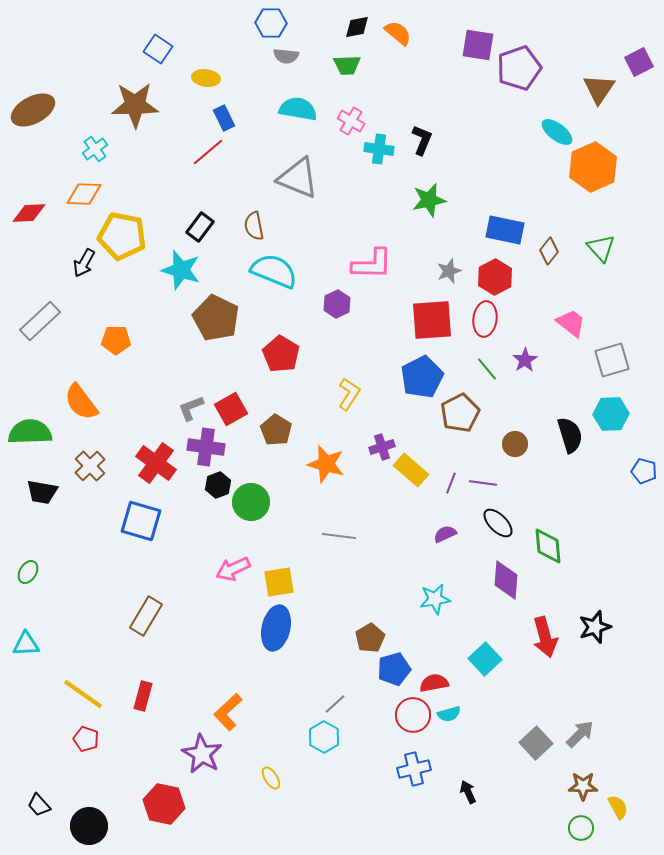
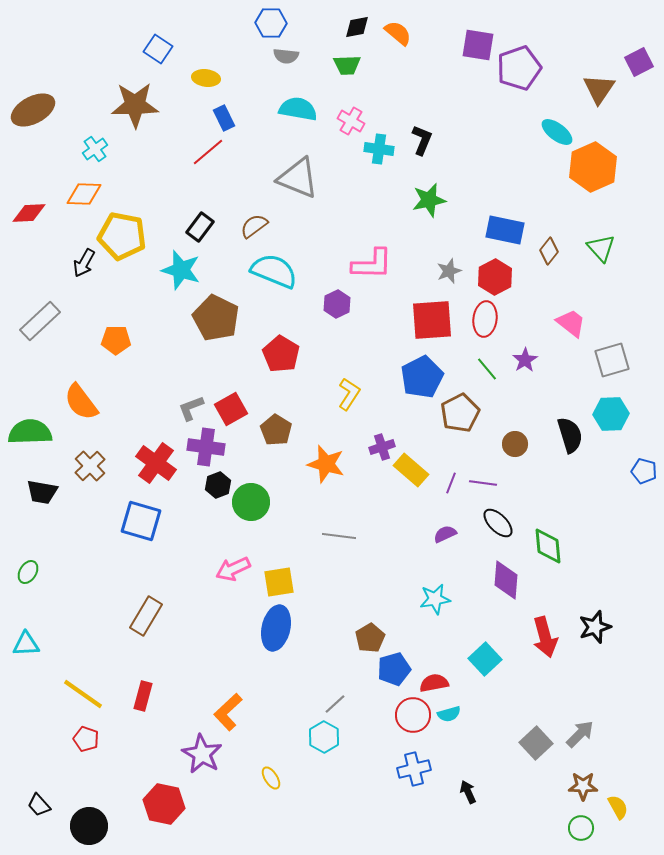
brown semicircle at (254, 226): rotated 64 degrees clockwise
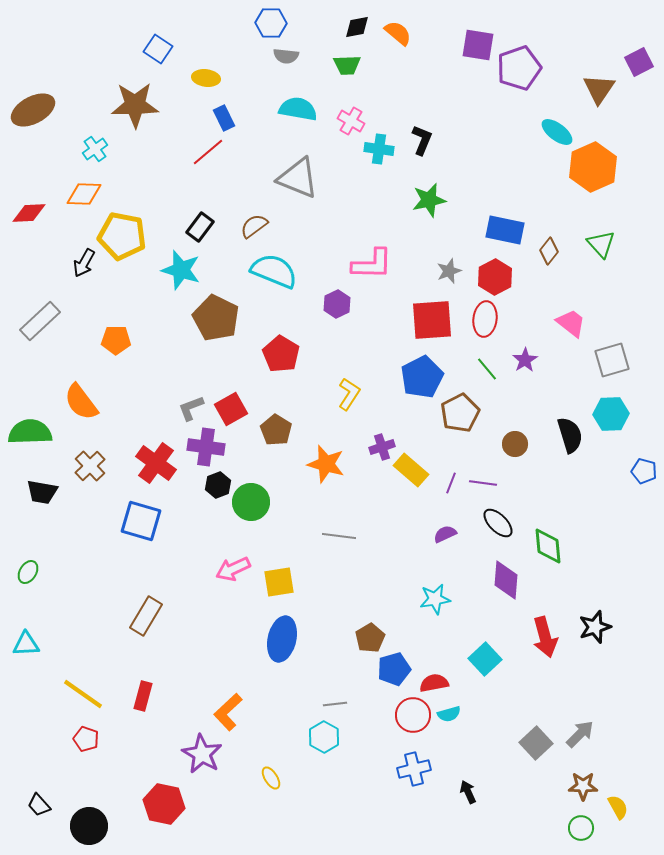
green triangle at (601, 248): moved 4 px up
blue ellipse at (276, 628): moved 6 px right, 11 px down
gray line at (335, 704): rotated 35 degrees clockwise
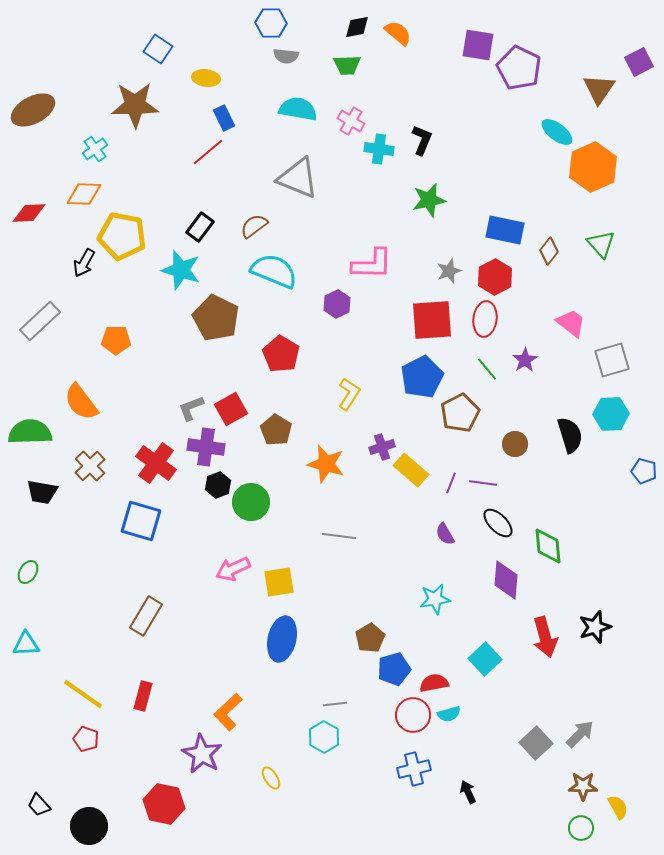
purple pentagon at (519, 68): rotated 27 degrees counterclockwise
purple semicircle at (445, 534): rotated 95 degrees counterclockwise
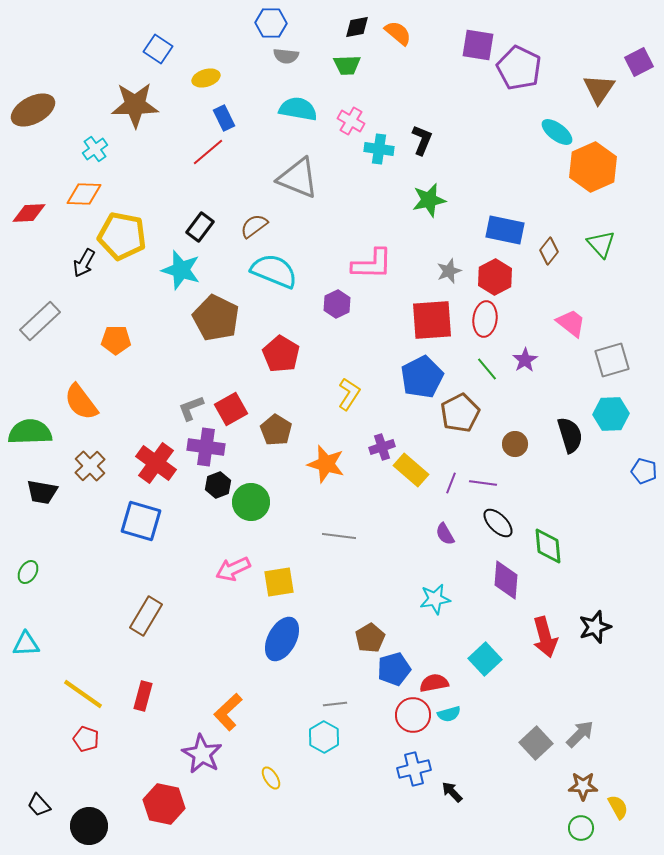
yellow ellipse at (206, 78): rotated 24 degrees counterclockwise
blue ellipse at (282, 639): rotated 15 degrees clockwise
black arrow at (468, 792): moved 16 px left; rotated 20 degrees counterclockwise
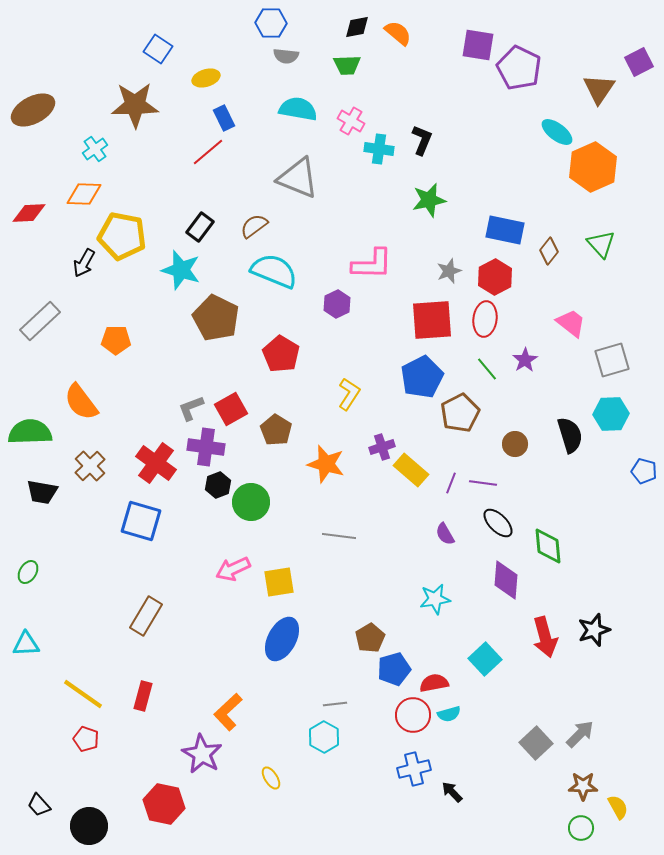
black star at (595, 627): moved 1 px left, 3 px down
